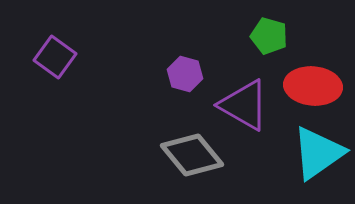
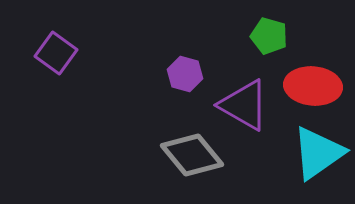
purple square: moved 1 px right, 4 px up
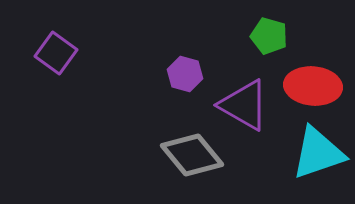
cyan triangle: rotated 16 degrees clockwise
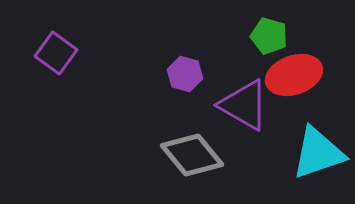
red ellipse: moved 19 px left, 11 px up; rotated 24 degrees counterclockwise
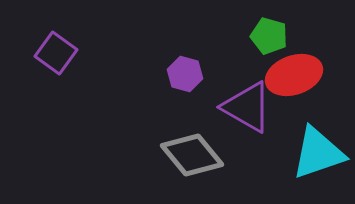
purple triangle: moved 3 px right, 2 px down
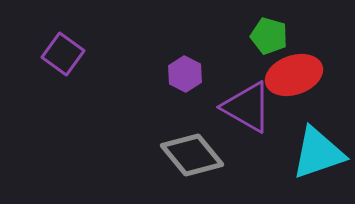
purple square: moved 7 px right, 1 px down
purple hexagon: rotated 12 degrees clockwise
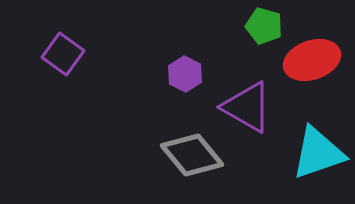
green pentagon: moved 5 px left, 10 px up
red ellipse: moved 18 px right, 15 px up
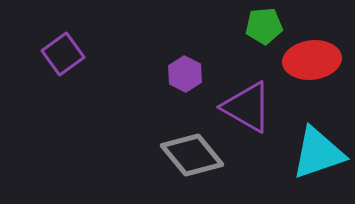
green pentagon: rotated 21 degrees counterclockwise
purple square: rotated 18 degrees clockwise
red ellipse: rotated 12 degrees clockwise
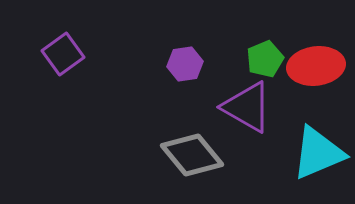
green pentagon: moved 1 px right, 33 px down; rotated 18 degrees counterclockwise
red ellipse: moved 4 px right, 6 px down
purple hexagon: moved 10 px up; rotated 24 degrees clockwise
cyan triangle: rotated 4 degrees counterclockwise
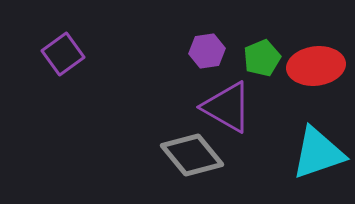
green pentagon: moved 3 px left, 1 px up
purple hexagon: moved 22 px right, 13 px up
purple triangle: moved 20 px left
cyan triangle: rotated 4 degrees clockwise
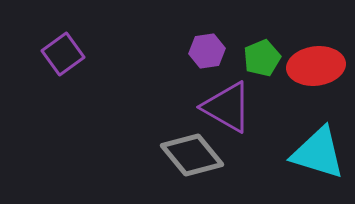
cyan triangle: rotated 36 degrees clockwise
